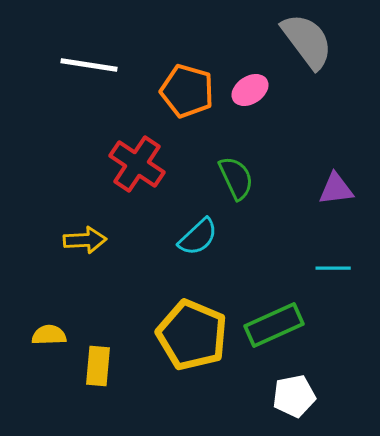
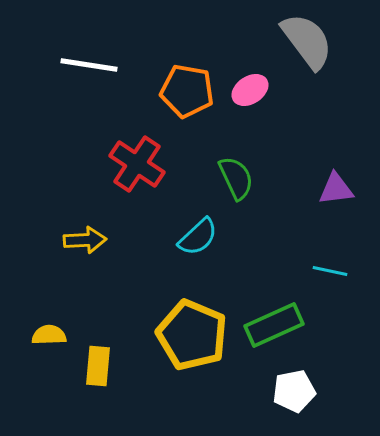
orange pentagon: rotated 6 degrees counterclockwise
cyan line: moved 3 px left, 3 px down; rotated 12 degrees clockwise
white pentagon: moved 5 px up
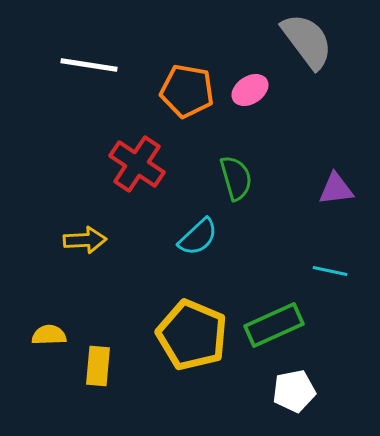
green semicircle: rotated 9 degrees clockwise
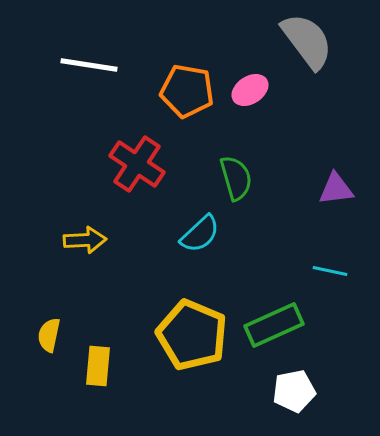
cyan semicircle: moved 2 px right, 3 px up
yellow semicircle: rotated 76 degrees counterclockwise
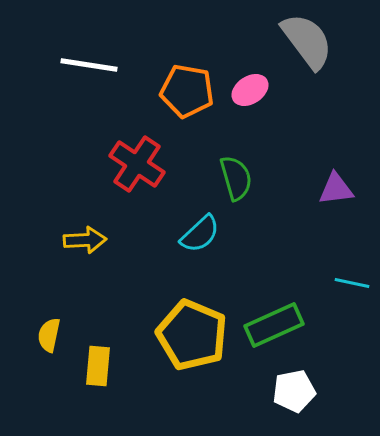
cyan line: moved 22 px right, 12 px down
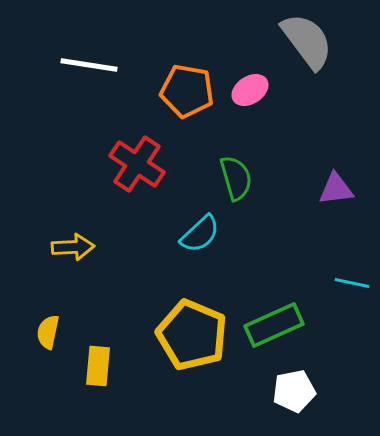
yellow arrow: moved 12 px left, 7 px down
yellow semicircle: moved 1 px left, 3 px up
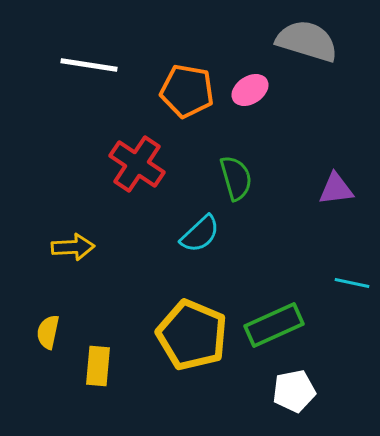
gray semicircle: rotated 36 degrees counterclockwise
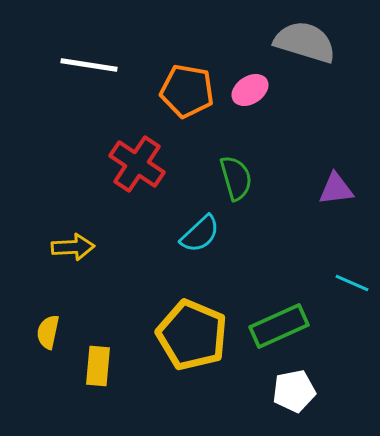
gray semicircle: moved 2 px left, 1 px down
cyan line: rotated 12 degrees clockwise
green rectangle: moved 5 px right, 1 px down
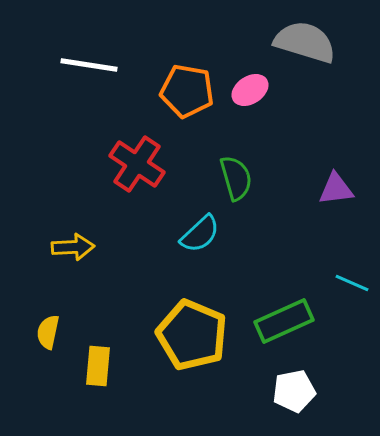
green rectangle: moved 5 px right, 5 px up
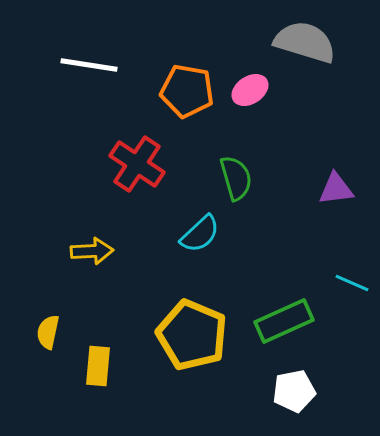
yellow arrow: moved 19 px right, 4 px down
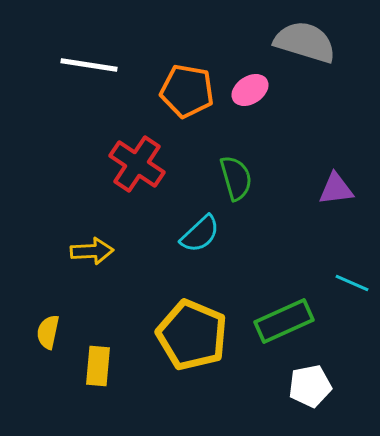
white pentagon: moved 16 px right, 5 px up
